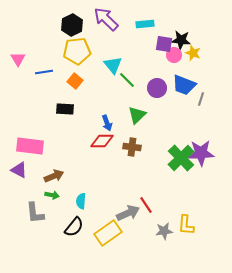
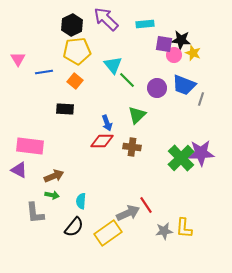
yellow L-shape: moved 2 px left, 3 px down
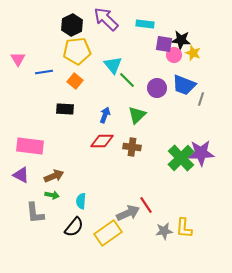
cyan rectangle: rotated 12 degrees clockwise
blue arrow: moved 2 px left, 8 px up; rotated 140 degrees counterclockwise
purple triangle: moved 2 px right, 5 px down
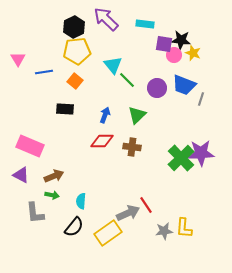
black hexagon: moved 2 px right, 2 px down
pink rectangle: rotated 16 degrees clockwise
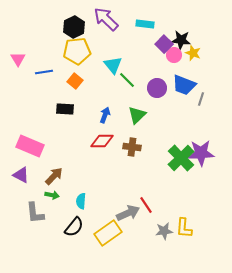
purple square: rotated 36 degrees clockwise
brown arrow: rotated 24 degrees counterclockwise
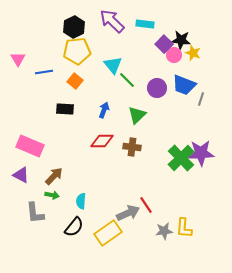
purple arrow: moved 6 px right, 2 px down
blue arrow: moved 1 px left, 5 px up
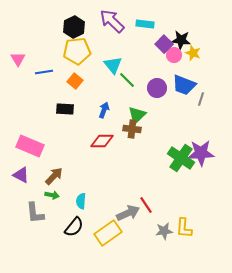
brown cross: moved 18 px up
green cross: rotated 12 degrees counterclockwise
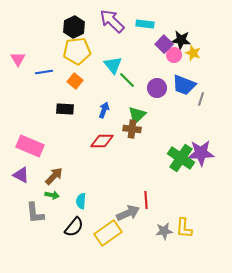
red line: moved 5 px up; rotated 30 degrees clockwise
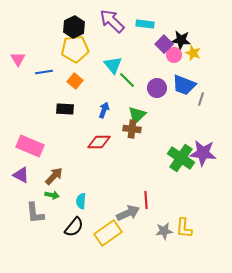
yellow pentagon: moved 2 px left, 2 px up
red diamond: moved 3 px left, 1 px down
purple star: moved 2 px right; rotated 8 degrees clockwise
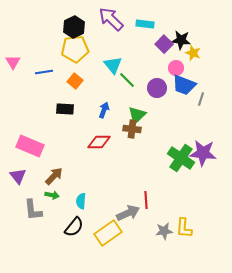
purple arrow: moved 1 px left, 2 px up
pink circle: moved 2 px right, 13 px down
pink triangle: moved 5 px left, 3 px down
purple triangle: moved 3 px left, 1 px down; rotated 24 degrees clockwise
gray L-shape: moved 2 px left, 3 px up
